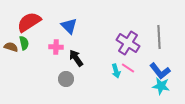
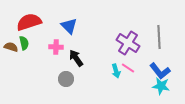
red semicircle: rotated 15 degrees clockwise
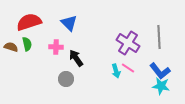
blue triangle: moved 3 px up
green semicircle: moved 3 px right, 1 px down
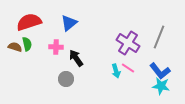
blue triangle: rotated 36 degrees clockwise
gray line: rotated 25 degrees clockwise
brown semicircle: moved 4 px right
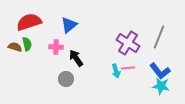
blue triangle: moved 2 px down
pink line: rotated 40 degrees counterclockwise
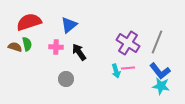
gray line: moved 2 px left, 5 px down
black arrow: moved 3 px right, 6 px up
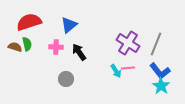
gray line: moved 1 px left, 2 px down
cyan arrow: rotated 16 degrees counterclockwise
cyan star: rotated 24 degrees clockwise
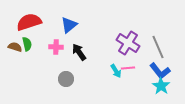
gray line: moved 2 px right, 3 px down; rotated 45 degrees counterclockwise
